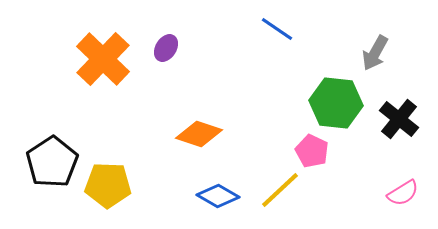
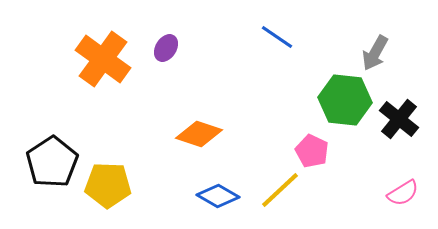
blue line: moved 8 px down
orange cross: rotated 8 degrees counterclockwise
green hexagon: moved 9 px right, 3 px up
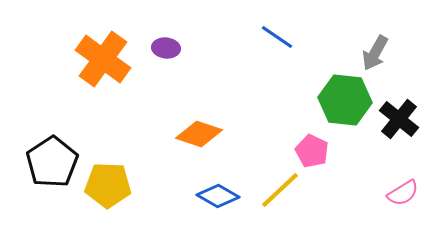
purple ellipse: rotated 64 degrees clockwise
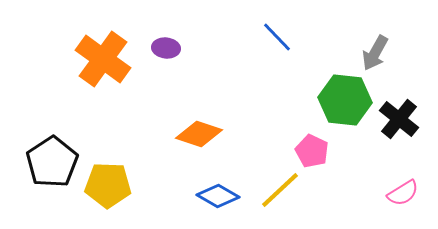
blue line: rotated 12 degrees clockwise
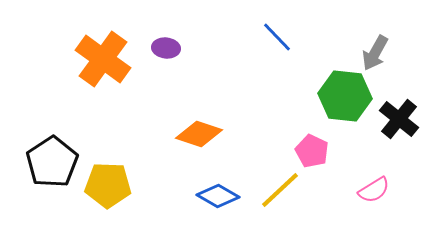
green hexagon: moved 4 px up
pink semicircle: moved 29 px left, 3 px up
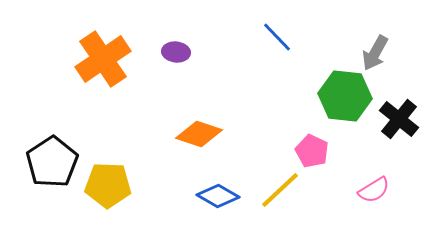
purple ellipse: moved 10 px right, 4 px down
orange cross: rotated 20 degrees clockwise
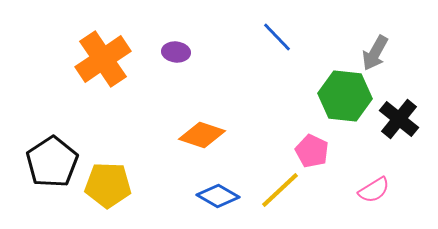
orange diamond: moved 3 px right, 1 px down
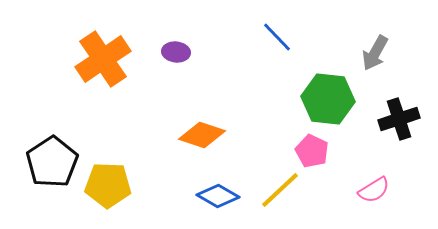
green hexagon: moved 17 px left, 3 px down
black cross: rotated 33 degrees clockwise
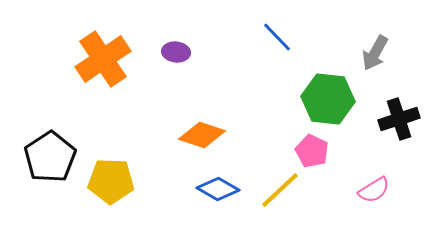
black pentagon: moved 2 px left, 5 px up
yellow pentagon: moved 3 px right, 4 px up
blue diamond: moved 7 px up
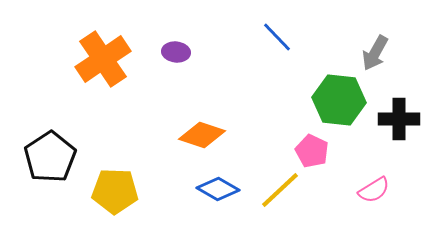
green hexagon: moved 11 px right, 1 px down
black cross: rotated 18 degrees clockwise
yellow pentagon: moved 4 px right, 10 px down
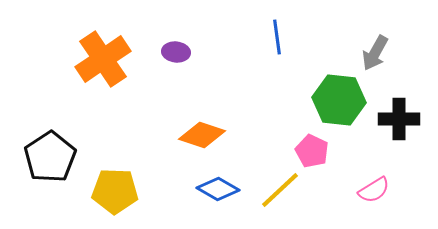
blue line: rotated 36 degrees clockwise
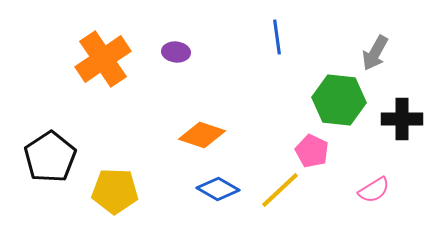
black cross: moved 3 px right
